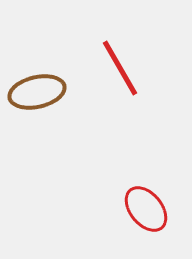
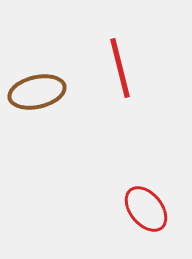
red line: rotated 16 degrees clockwise
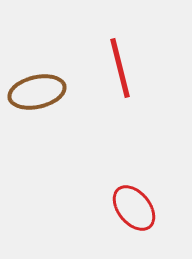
red ellipse: moved 12 px left, 1 px up
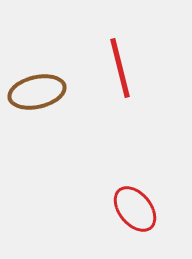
red ellipse: moved 1 px right, 1 px down
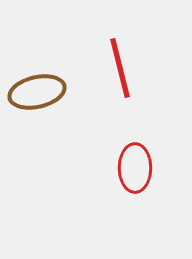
red ellipse: moved 41 px up; rotated 39 degrees clockwise
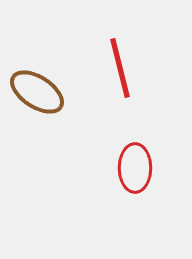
brown ellipse: rotated 46 degrees clockwise
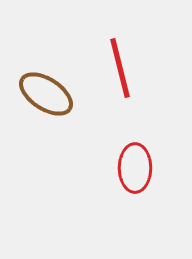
brown ellipse: moved 9 px right, 2 px down
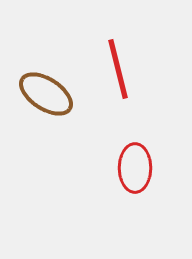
red line: moved 2 px left, 1 px down
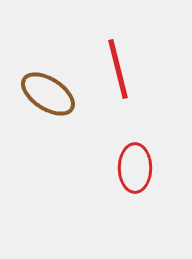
brown ellipse: moved 2 px right
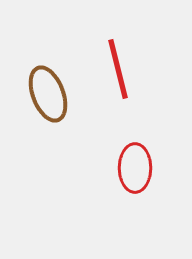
brown ellipse: rotated 36 degrees clockwise
